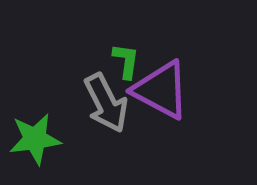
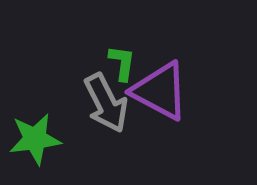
green L-shape: moved 4 px left, 2 px down
purple triangle: moved 1 px left, 1 px down
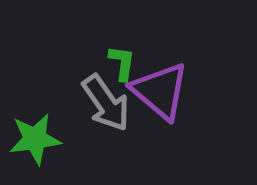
purple triangle: rotated 12 degrees clockwise
gray arrow: rotated 8 degrees counterclockwise
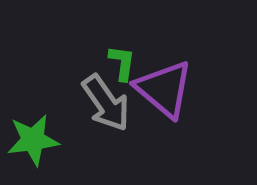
purple triangle: moved 4 px right, 2 px up
green star: moved 2 px left, 1 px down
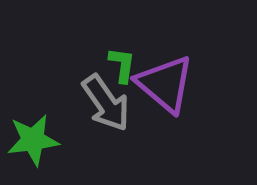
green L-shape: moved 2 px down
purple triangle: moved 1 px right, 5 px up
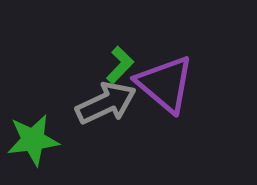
green L-shape: moved 2 px left; rotated 36 degrees clockwise
gray arrow: rotated 80 degrees counterclockwise
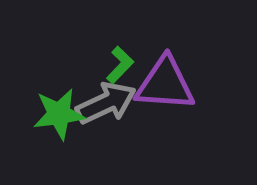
purple triangle: rotated 36 degrees counterclockwise
green star: moved 26 px right, 26 px up
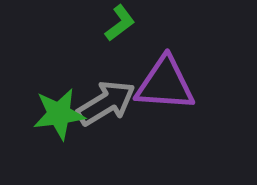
green L-shape: moved 42 px up; rotated 9 degrees clockwise
gray arrow: rotated 6 degrees counterclockwise
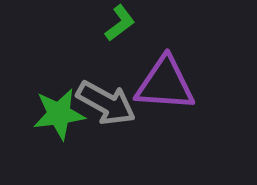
gray arrow: rotated 60 degrees clockwise
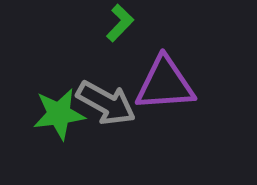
green L-shape: rotated 9 degrees counterclockwise
purple triangle: rotated 8 degrees counterclockwise
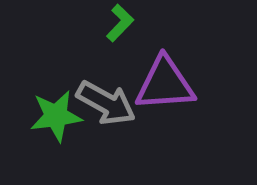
green star: moved 3 px left, 2 px down
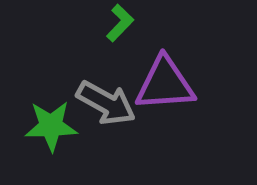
green star: moved 5 px left, 10 px down; rotated 6 degrees clockwise
